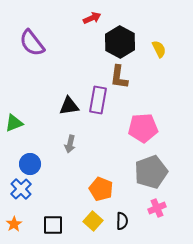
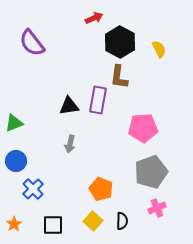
red arrow: moved 2 px right
blue circle: moved 14 px left, 3 px up
blue cross: moved 12 px right
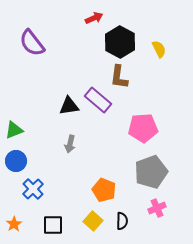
purple rectangle: rotated 60 degrees counterclockwise
green triangle: moved 7 px down
orange pentagon: moved 3 px right, 1 px down
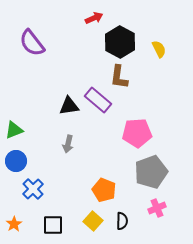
pink pentagon: moved 6 px left, 5 px down
gray arrow: moved 2 px left
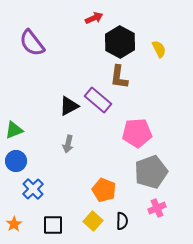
black triangle: rotated 20 degrees counterclockwise
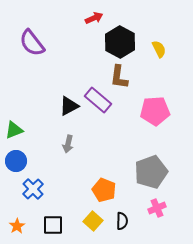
pink pentagon: moved 18 px right, 22 px up
orange star: moved 3 px right, 2 px down
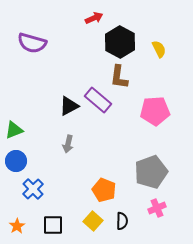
purple semicircle: rotated 36 degrees counterclockwise
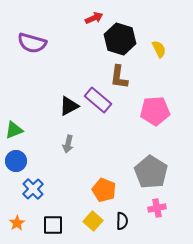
black hexagon: moved 3 px up; rotated 12 degrees counterclockwise
gray pentagon: rotated 20 degrees counterclockwise
pink cross: rotated 12 degrees clockwise
orange star: moved 3 px up
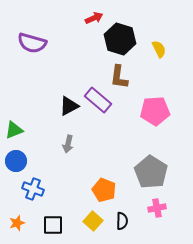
blue cross: rotated 25 degrees counterclockwise
orange star: rotated 14 degrees clockwise
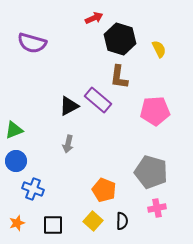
gray pentagon: rotated 16 degrees counterclockwise
